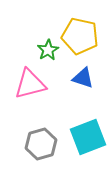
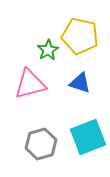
blue triangle: moved 3 px left, 5 px down
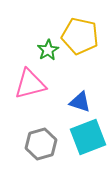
blue triangle: moved 19 px down
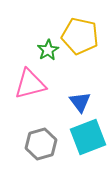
blue triangle: rotated 35 degrees clockwise
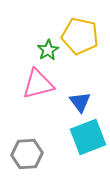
pink triangle: moved 8 px right
gray hexagon: moved 14 px left, 10 px down; rotated 12 degrees clockwise
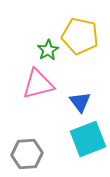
cyan square: moved 2 px down
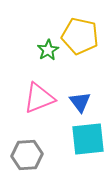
pink triangle: moved 1 px right, 14 px down; rotated 8 degrees counterclockwise
cyan square: rotated 15 degrees clockwise
gray hexagon: moved 1 px down
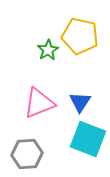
pink triangle: moved 5 px down
blue triangle: rotated 10 degrees clockwise
cyan square: rotated 27 degrees clockwise
gray hexagon: moved 1 px up
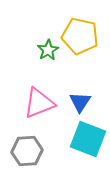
gray hexagon: moved 3 px up
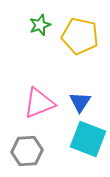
green star: moved 8 px left, 25 px up; rotated 10 degrees clockwise
